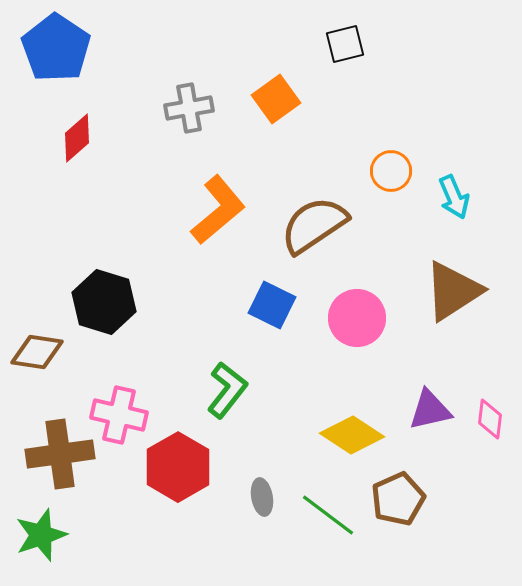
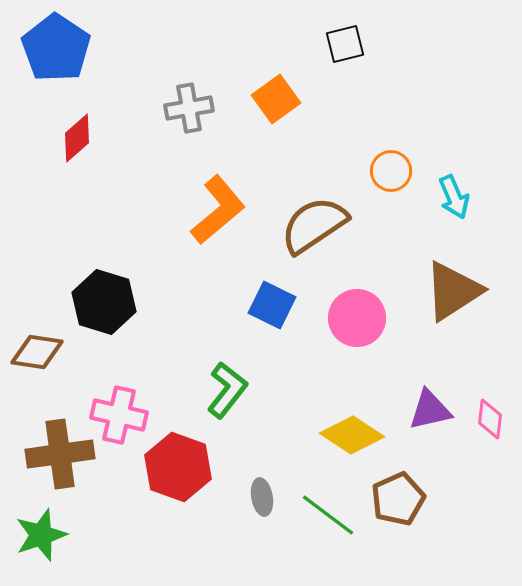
red hexagon: rotated 10 degrees counterclockwise
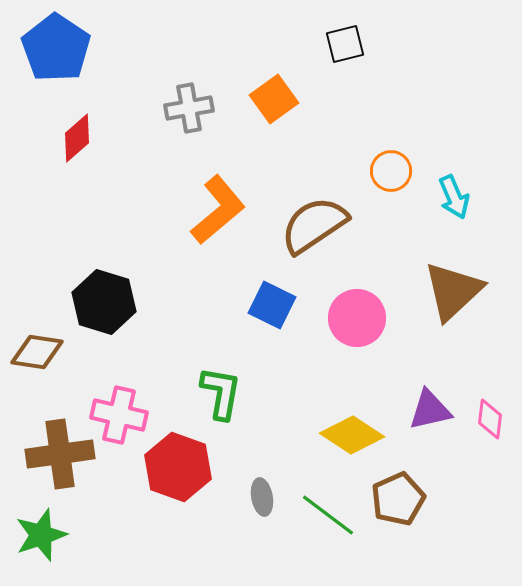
orange square: moved 2 px left
brown triangle: rotated 10 degrees counterclockwise
green L-shape: moved 6 px left, 3 px down; rotated 28 degrees counterclockwise
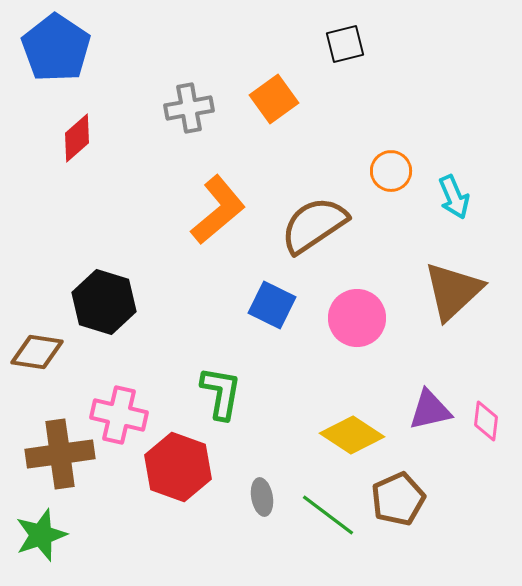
pink diamond: moved 4 px left, 2 px down
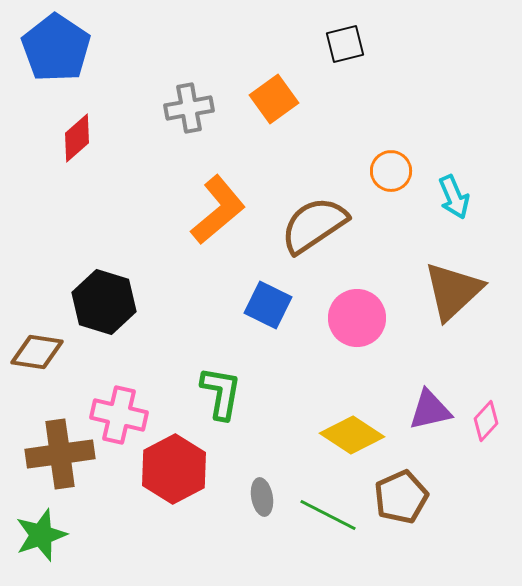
blue square: moved 4 px left
pink diamond: rotated 36 degrees clockwise
red hexagon: moved 4 px left, 2 px down; rotated 12 degrees clockwise
brown pentagon: moved 3 px right, 2 px up
green line: rotated 10 degrees counterclockwise
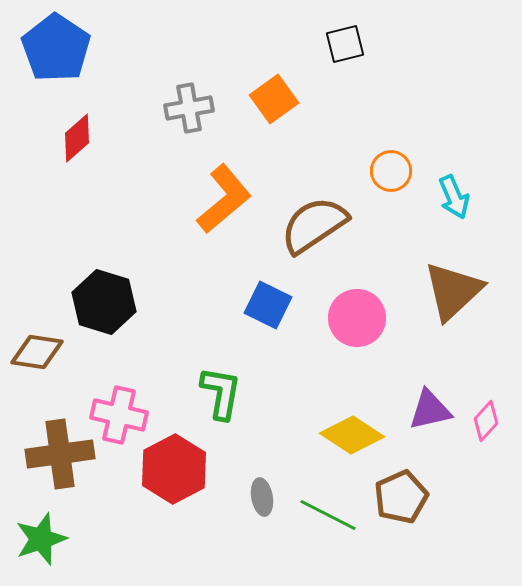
orange L-shape: moved 6 px right, 11 px up
green star: moved 4 px down
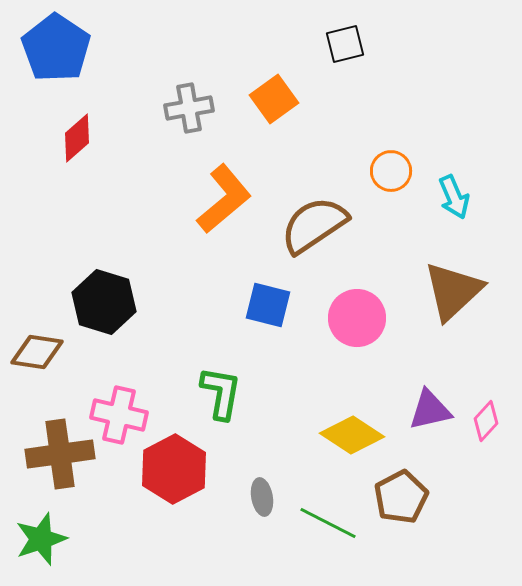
blue square: rotated 12 degrees counterclockwise
brown pentagon: rotated 4 degrees counterclockwise
green line: moved 8 px down
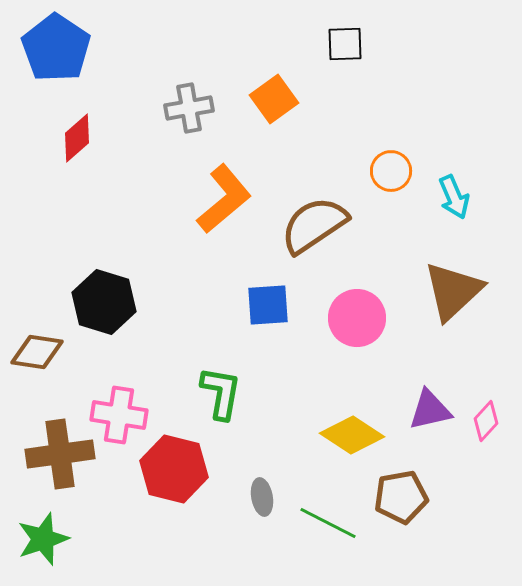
black square: rotated 12 degrees clockwise
blue square: rotated 18 degrees counterclockwise
pink cross: rotated 4 degrees counterclockwise
red hexagon: rotated 18 degrees counterclockwise
brown pentagon: rotated 18 degrees clockwise
green star: moved 2 px right
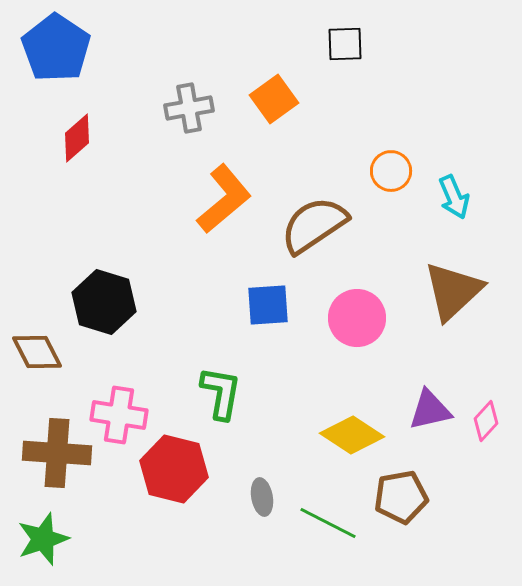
brown diamond: rotated 54 degrees clockwise
brown cross: moved 3 px left, 1 px up; rotated 12 degrees clockwise
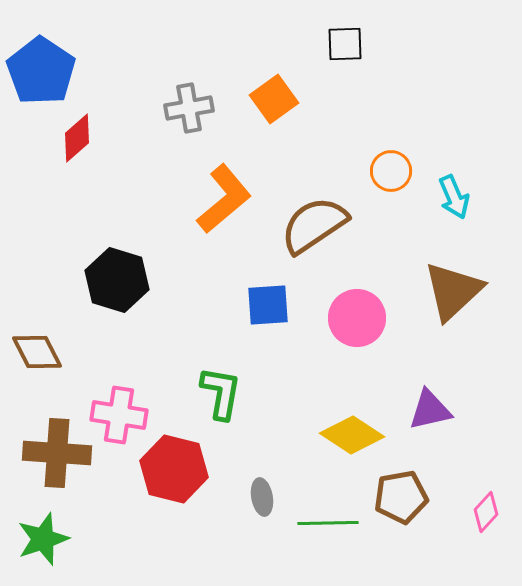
blue pentagon: moved 15 px left, 23 px down
black hexagon: moved 13 px right, 22 px up
pink diamond: moved 91 px down
green line: rotated 28 degrees counterclockwise
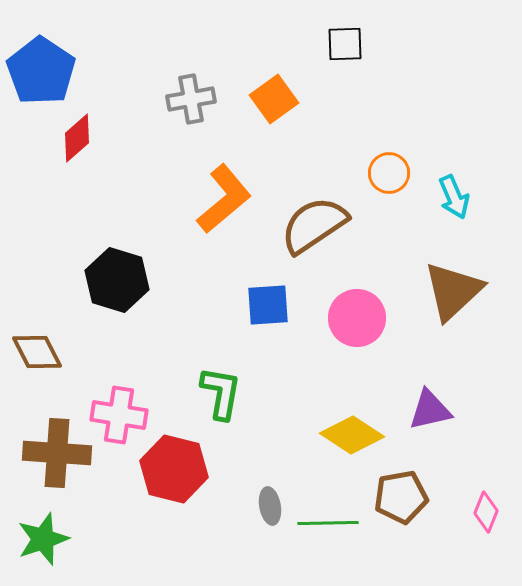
gray cross: moved 2 px right, 9 px up
orange circle: moved 2 px left, 2 px down
gray ellipse: moved 8 px right, 9 px down
pink diamond: rotated 21 degrees counterclockwise
